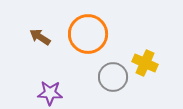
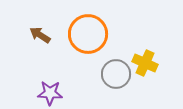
brown arrow: moved 2 px up
gray circle: moved 3 px right, 3 px up
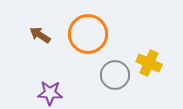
yellow cross: moved 4 px right
gray circle: moved 1 px left, 1 px down
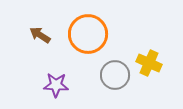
purple star: moved 6 px right, 8 px up
